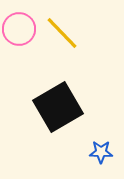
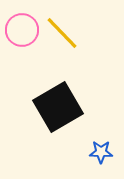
pink circle: moved 3 px right, 1 px down
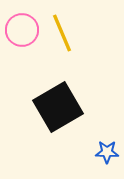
yellow line: rotated 21 degrees clockwise
blue star: moved 6 px right
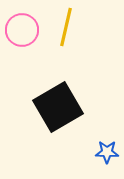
yellow line: moved 4 px right, 6 px up; rotated 36 degrees clockwise
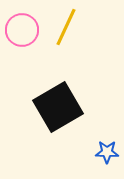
yellow line: rotated 12 degrees clockwise
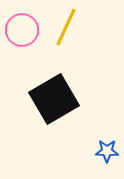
black square: moved 4 px left, 8 px up
blue star: moved 1 px up
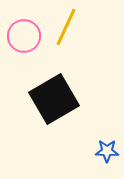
pink circle: moved 2 px right, 6 px down
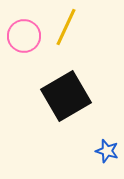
black square: moved 12 px right, 3 px up
blue star: rotated 15 degrees clockwise
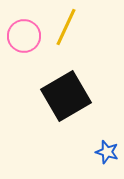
blue star: moved 1 px down
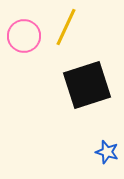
black square: moved 21 px right, 11 px up; rotated 12 degrees clockwise
